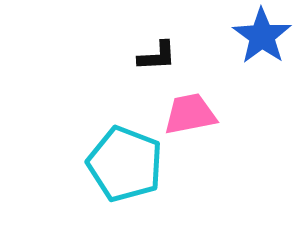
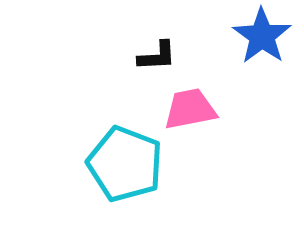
pink trapezoid: moved 5 px up
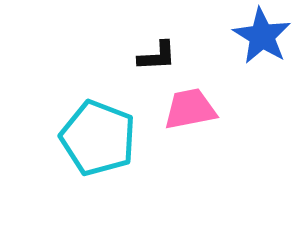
blue star: rotated 4 degrees counterclockwise
cyan pentagon: moved 27 px left, 26 px up
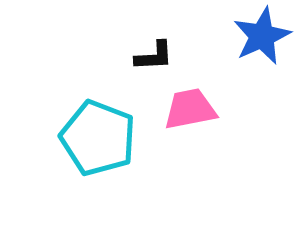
blue star: rotated 16 degrees clockwise
black L-shape: moved 3 px left
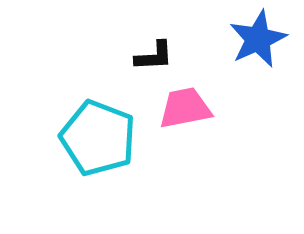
blue star: moved 4 px left, 3 px down
pink trapezoid: moved 5 px left, 1 px up
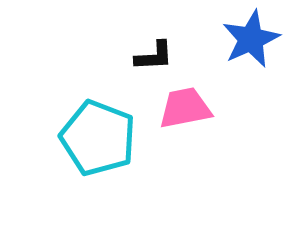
blue star: moved 7 px left
